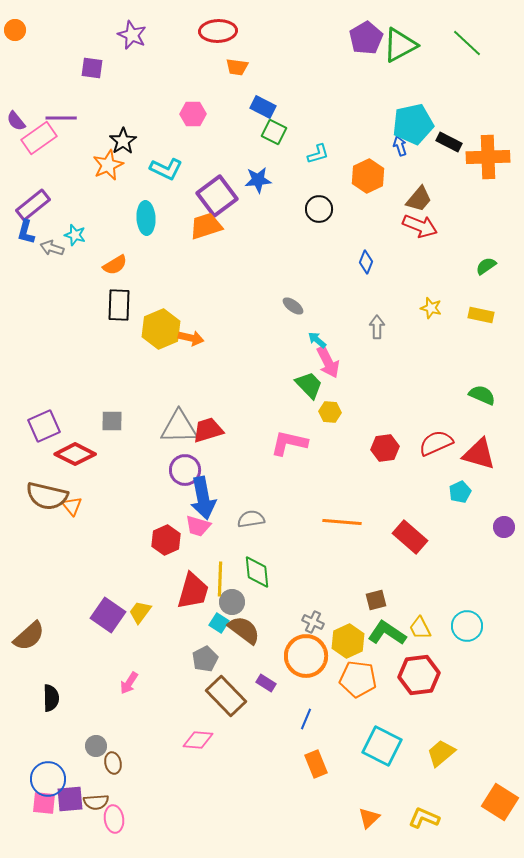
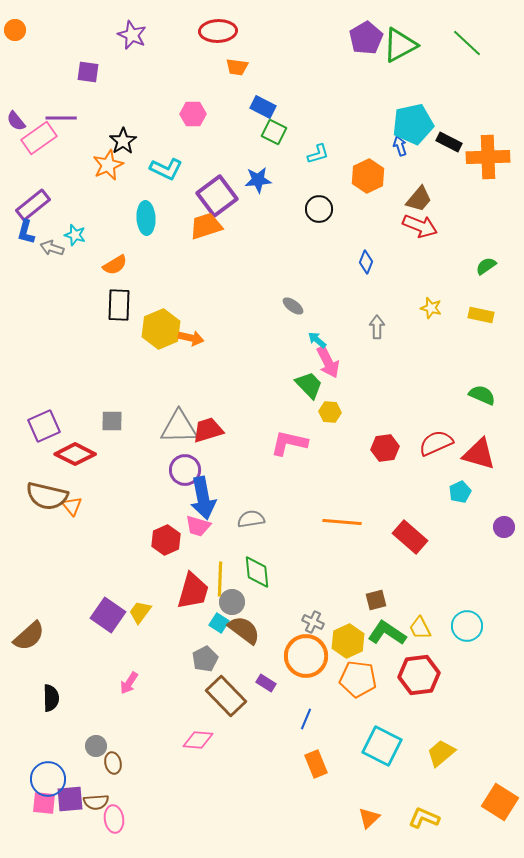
purple square at (92, 68): moved 4 px left, 4 px down
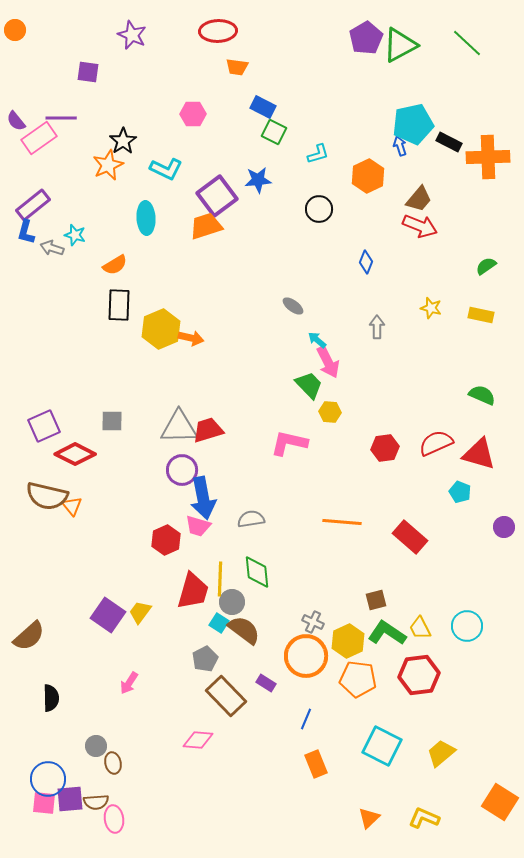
purple circle at (185, 470): moved 3 px left
cyan pentagon at (460, 492): rotated 25 degrees counterclockwise
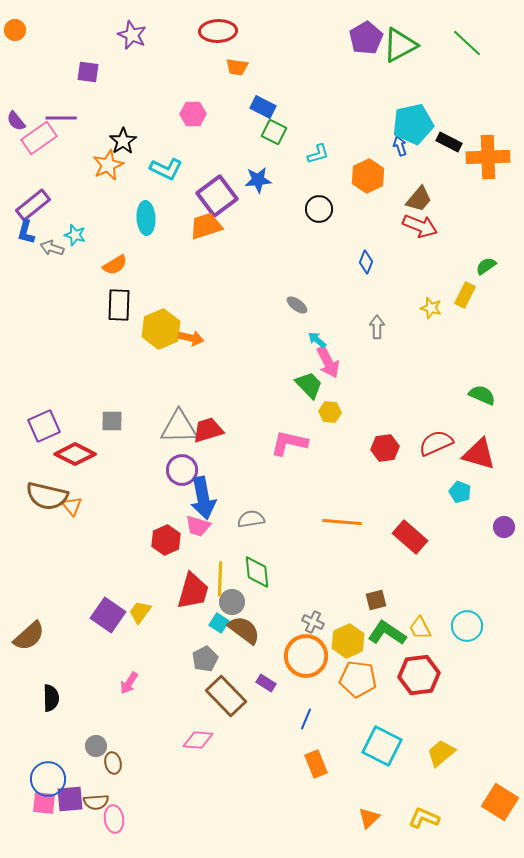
gray ellipse at (293, 306): moved 4 px right, 1 px up
yellow rectangle at (481, 315): moved 16 px left, 20 px up; rotated 75 degrees counterclockwise
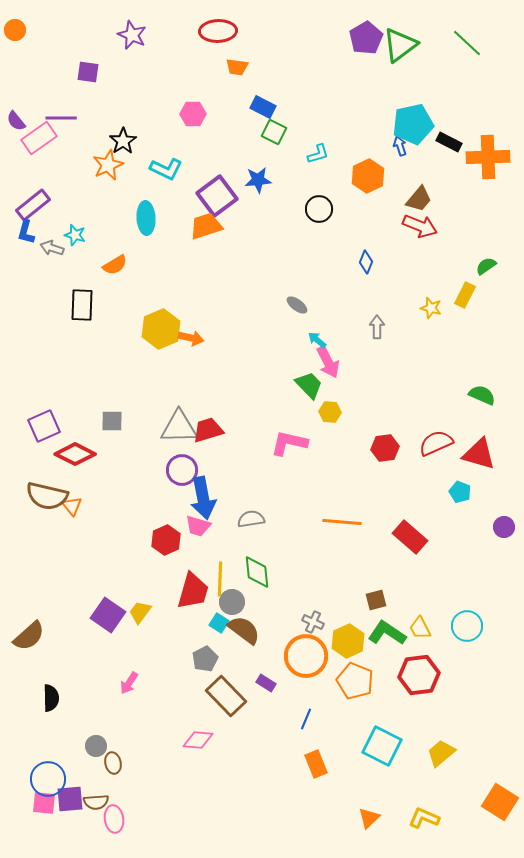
green triangle at (400, 45): rotated 9 degrees counterclockwise
black rectangle at (119, 305): moved 37 px left
orange pentagon at (358, 679): moved 3 px left, 2 px down; rotated 15 degrees clockwise
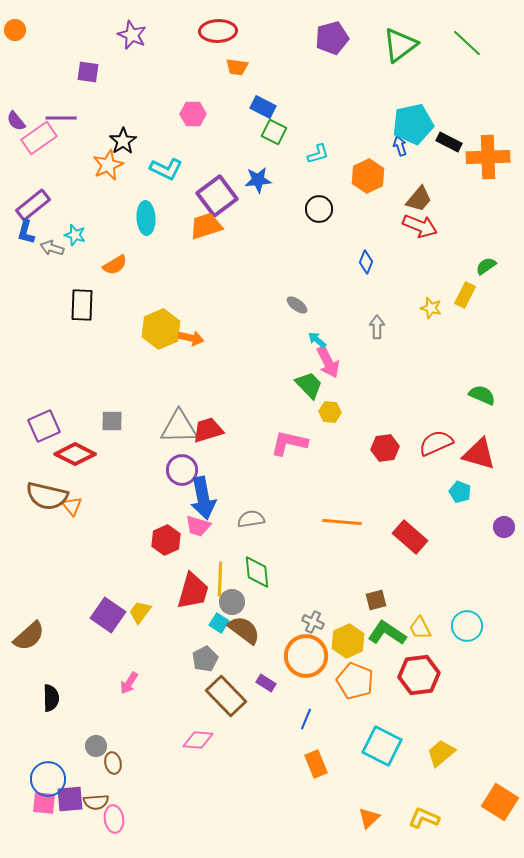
purple pentagon at (366, 38): moved 34 px left; rotated 16 degrees clockwise
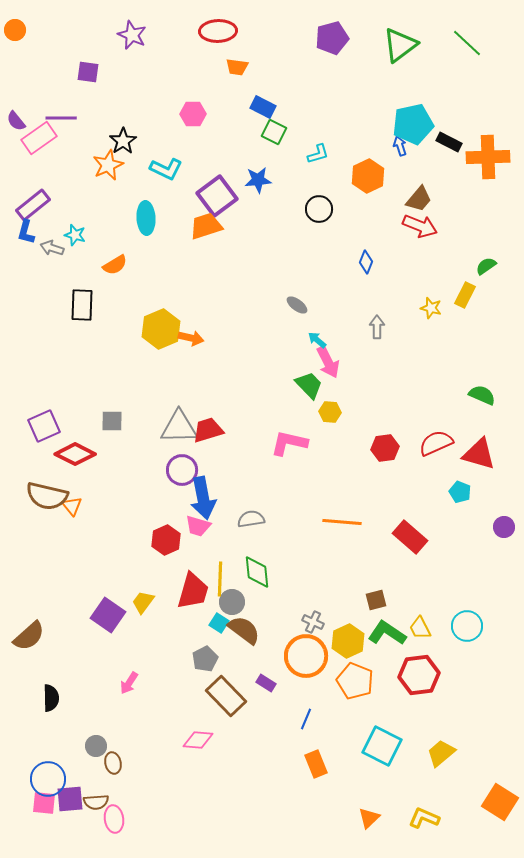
yellow trapezoid at (140, 612): moved 3 px right, 10 px up
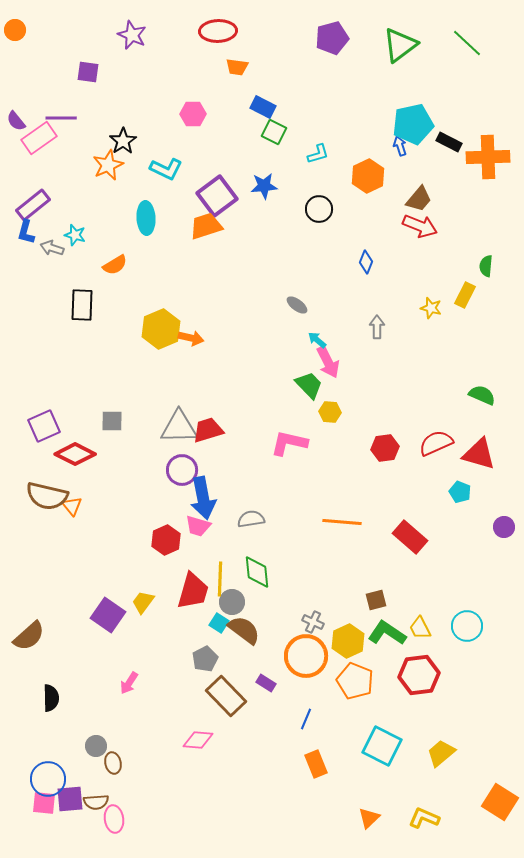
blue star at (258, 180): moved 6 px right, 6 px down
green semicircle at (486, 266): rotated 50 degrees counterclockwise
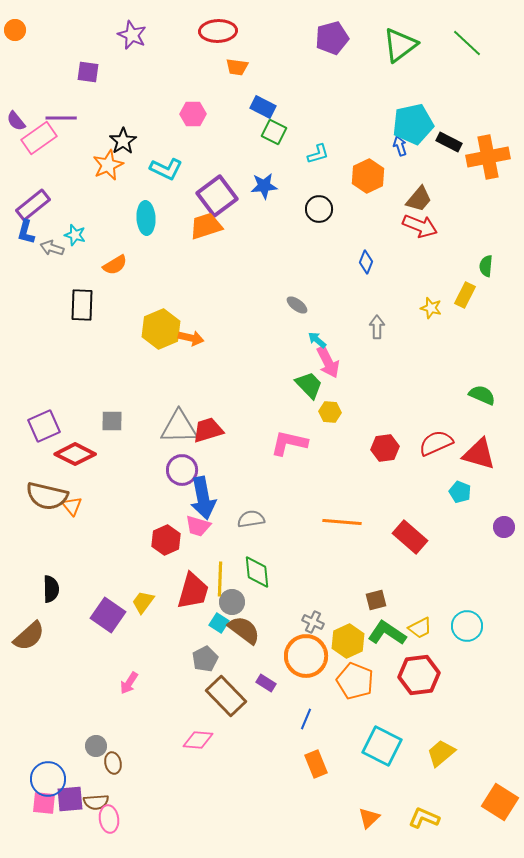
orange cross at (488, 157): rotated 9 degrees counterclockwise
yellow trapezoid at (420, 628): rotated 90 degrees counterclockwise
black semicircle at (51, 698): moved 109 px up
pink ellipse at (114, 819): moved 5 px left
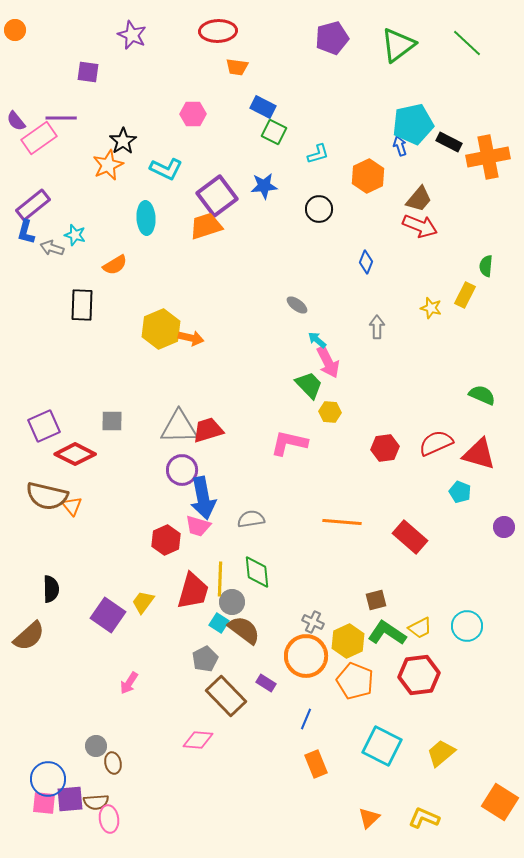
green triangle at (400, 45): moved 2 px left
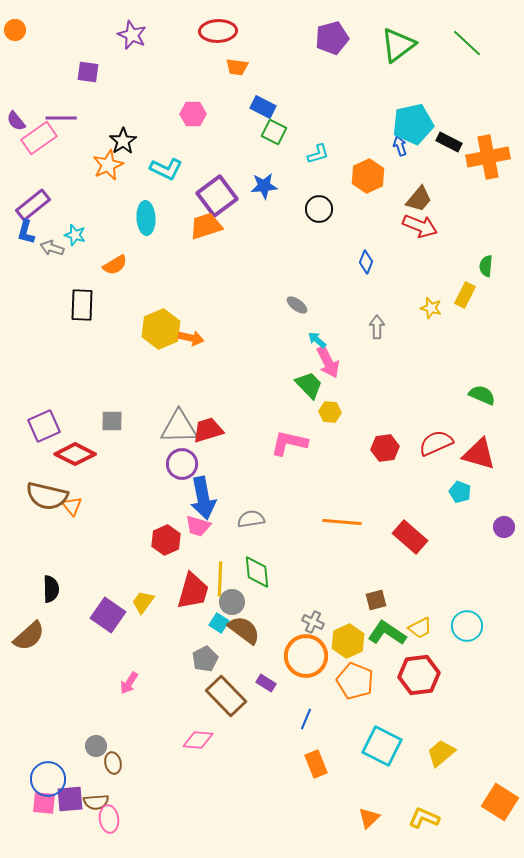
purple circle at (182, 470): moved 6 px up
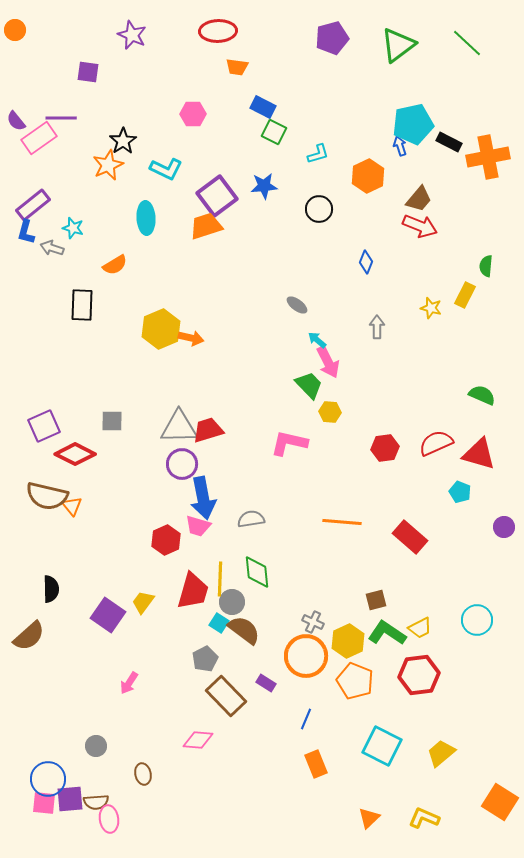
cyan star at (75, 235): moved 2 px left, 7 px up
cyan circle at (467, 626): moved 10 px right, 6 px up
brown ellipse at (113, 763): moved 30 px right, 11 px down
